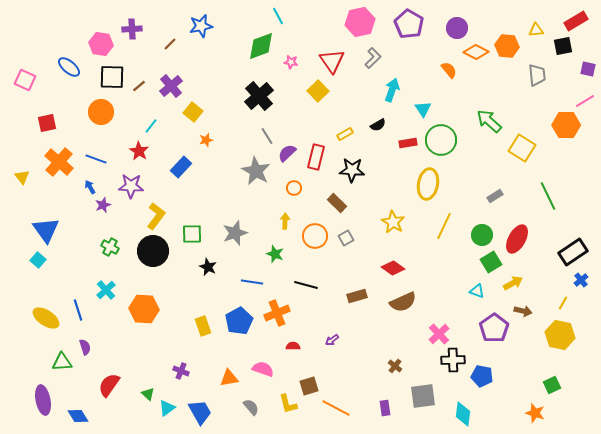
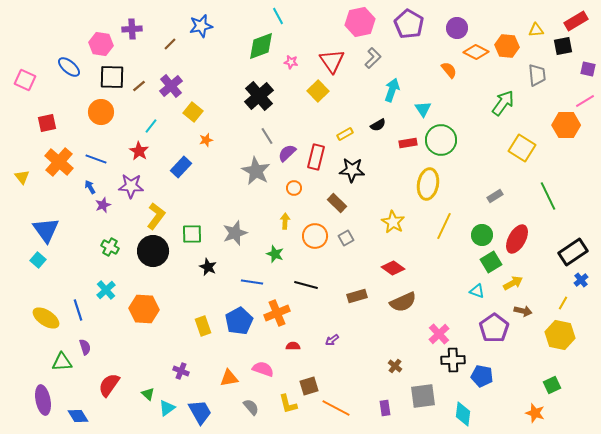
green arrow at (489, 121): moved 14 px right, 18 px up; rotated 84 degrees clockwise
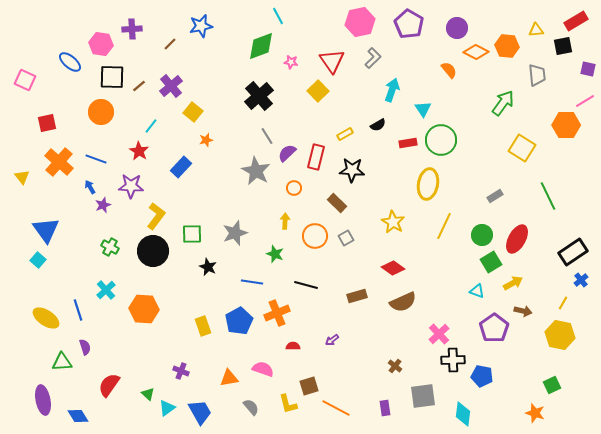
blue ellipse at (69, 67): moved 1 px right, 5 px up
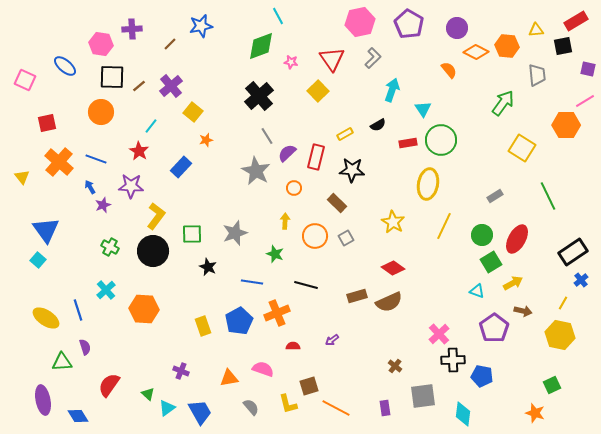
red triangle at (332, 61): moved 2 px up
blue ellipse at (70, 62): moved 5 px left, 4 px down
brown semicircle at (403, 302): moved 14 px left
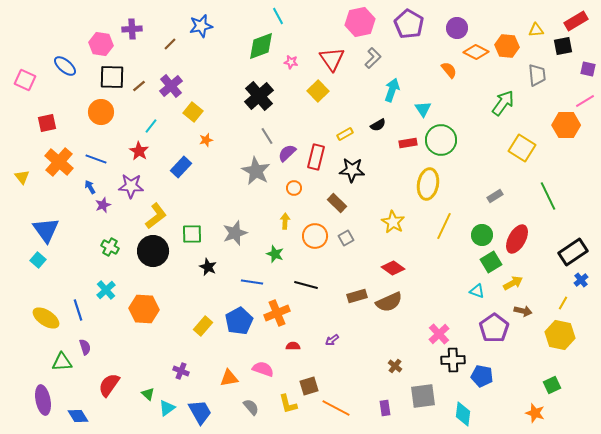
yellow L-shape at (156, 216): rotated 16 degrees clockwise
yellow rectangle at (203, 326): rotated 60 degrees clockwise
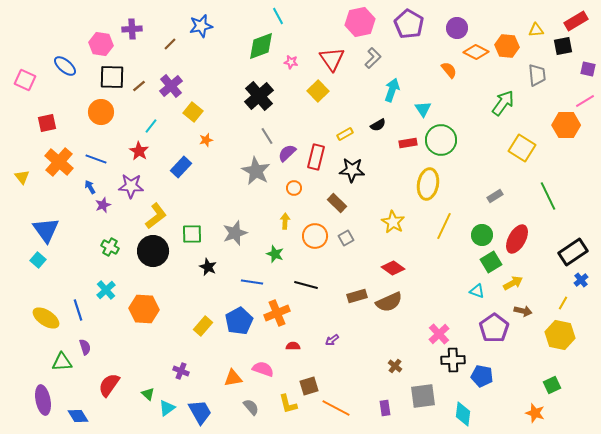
orange triangle at (229, 378): moved 4 px right
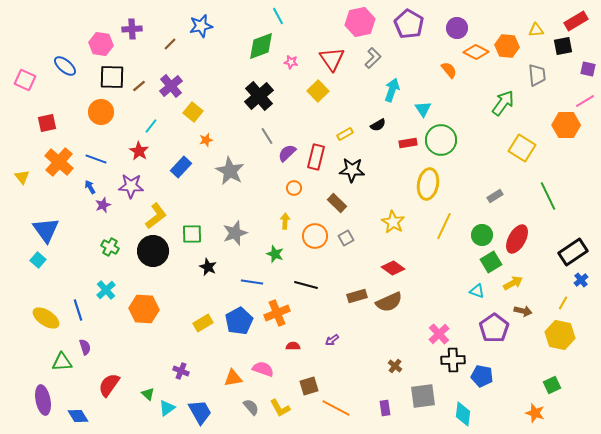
gray star at (256, 171): moved 26 px left
yellow rectangle at (203, 326): moved 3 px up; rotated 18 degrees clockwise
yellow L-shape at (288, 404): moved 8 px left, 4 px down; rotated 15 degrees counterclockwise
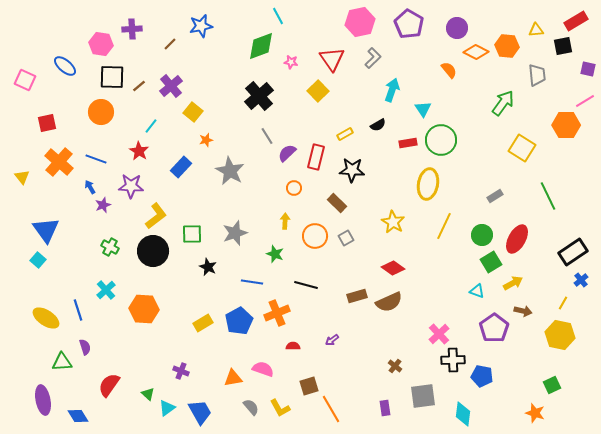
orange line at (336, 408): moved 5 px left, 1 px down; rotated 32 degrees clockwise
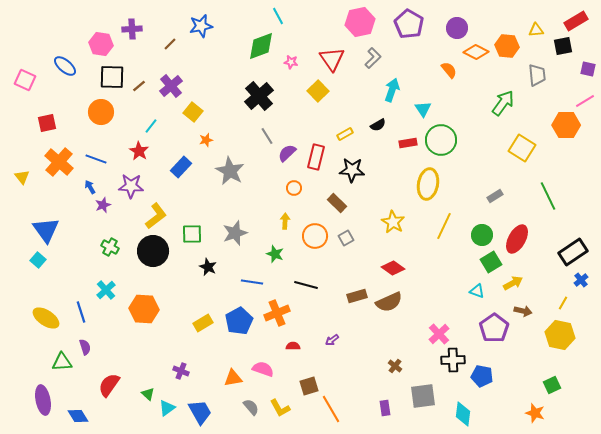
blue line at (78, 310): moved 3 px right, 2 px down
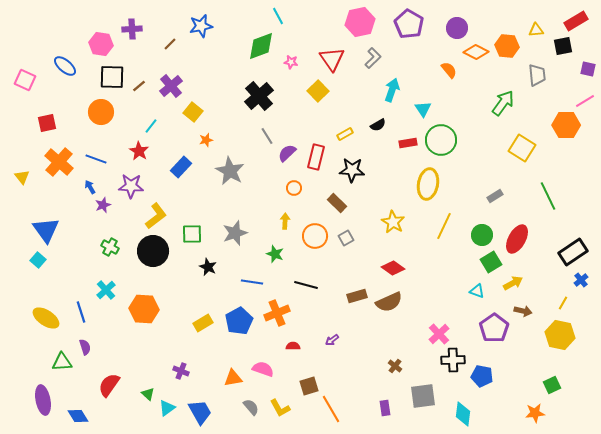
orange star at (535, 413): rotated 24 degrees counterclockwise
